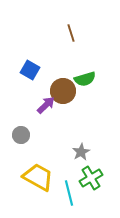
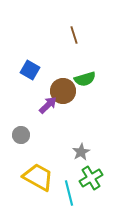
brown line: moved 3 px right, 2 px down
purple arrow: moved 2 px right
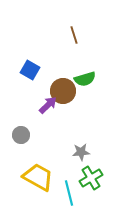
gray star: rotated 24 degrees clockwise
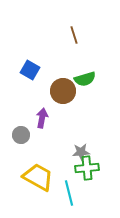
purple arrow: moved 6 px left, 13 px down; rotated 36 degrees counterclockwise
green cross: moved 4 px left, 10 px up; rotated 25 degrees clockwise
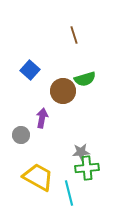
blue square: rotated 12 degrees clockwise
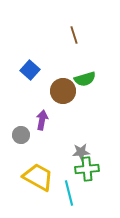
purple arrow: moved 2 px down
green cross: moved 1 px down
